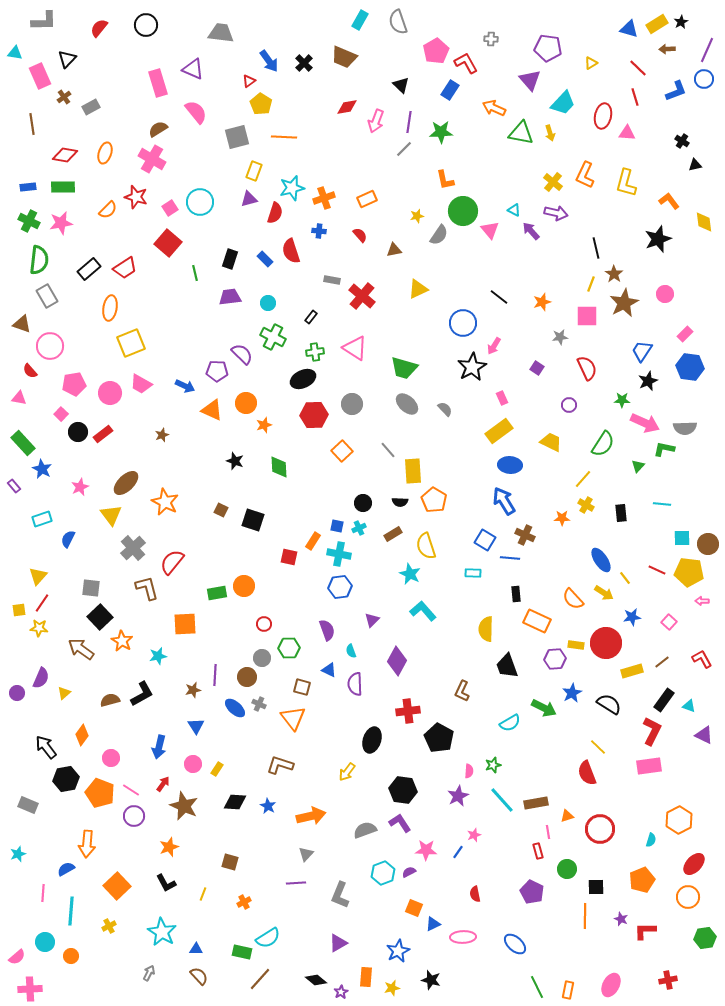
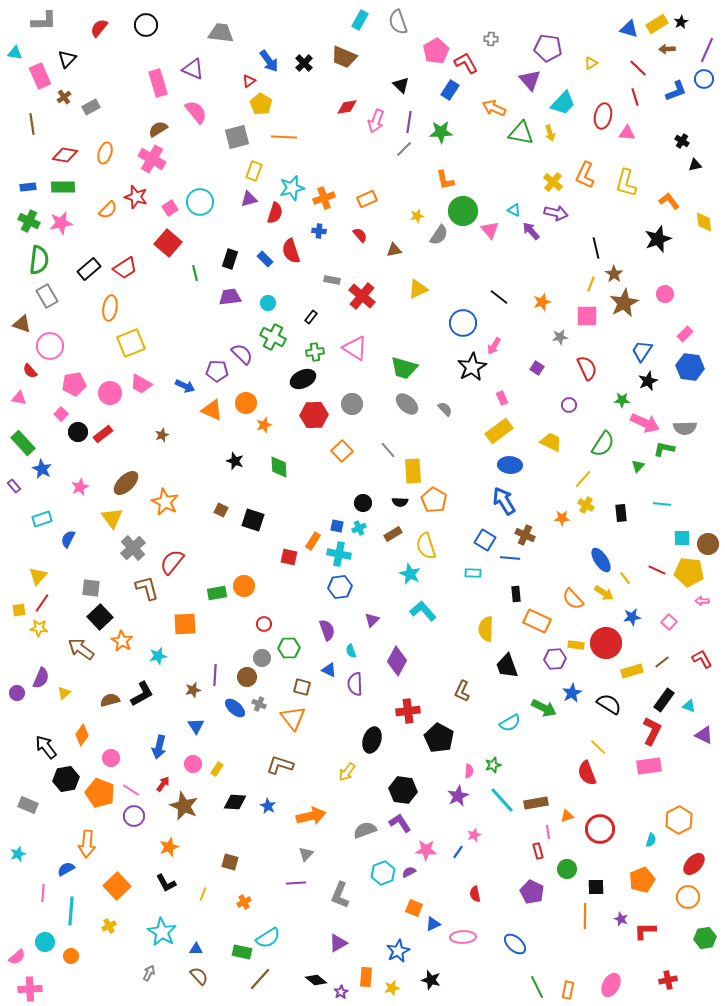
yellow triangle at (111, 515): moved 1 px right, 3 px down
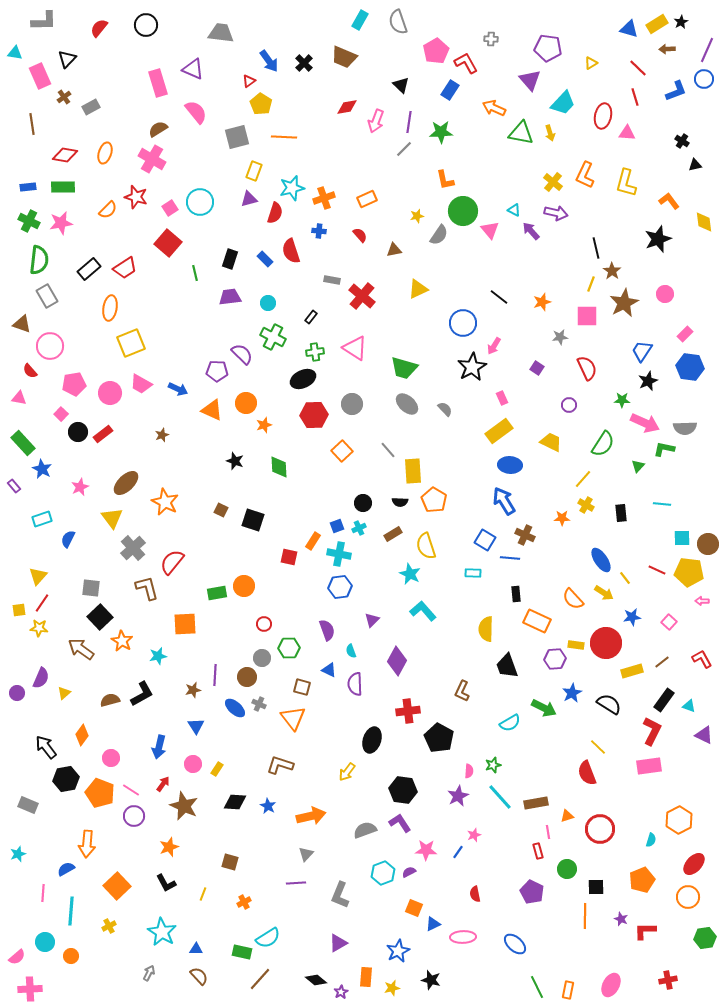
brown star at (614, 274): moved 2 px left, 3 px up
blue arrow at (185, 386): moved 7 px left, 3 px down
blue square at (337, 526): rotated 32 degrees counterclockwise
cyan line at (502, 800): moved 2 px left, 3 px up
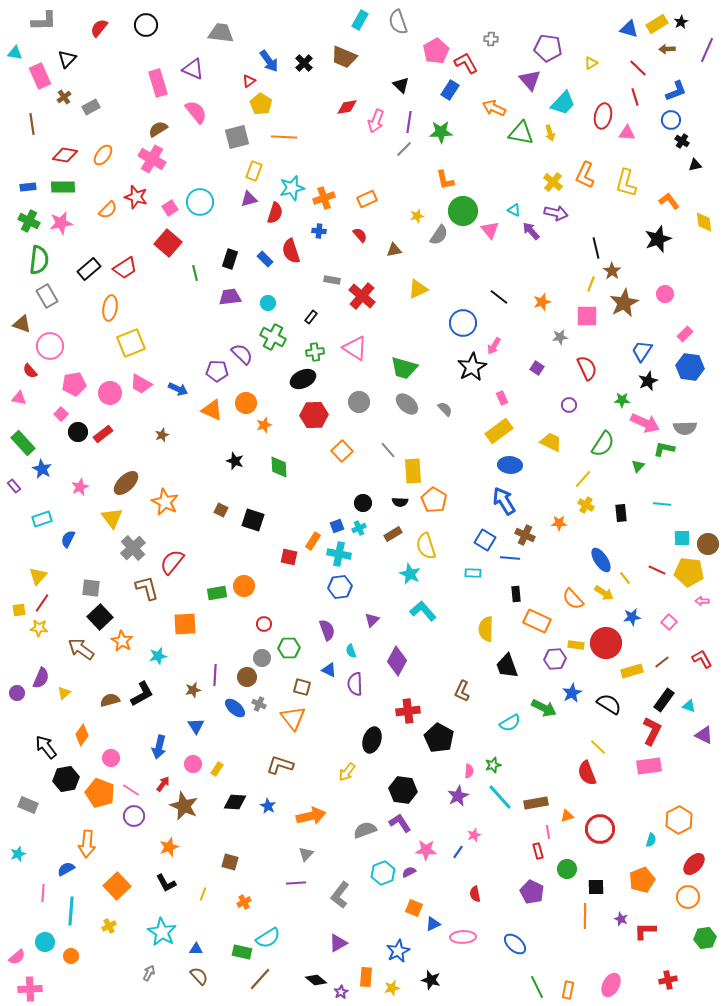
blue circle at (704, 79): moved 33 px left, 41 px down
orange ellipse at (105, 153): moved 2 px left, 2 px down; rotated 20 degrees clockwise
gray circle at (352, 404): moved 7 px right, 2 px up
orange star at (562, 518): moved 3 px left, 5 px down
gray L-shape at (340, 895): rotated 16 degrees clockwise
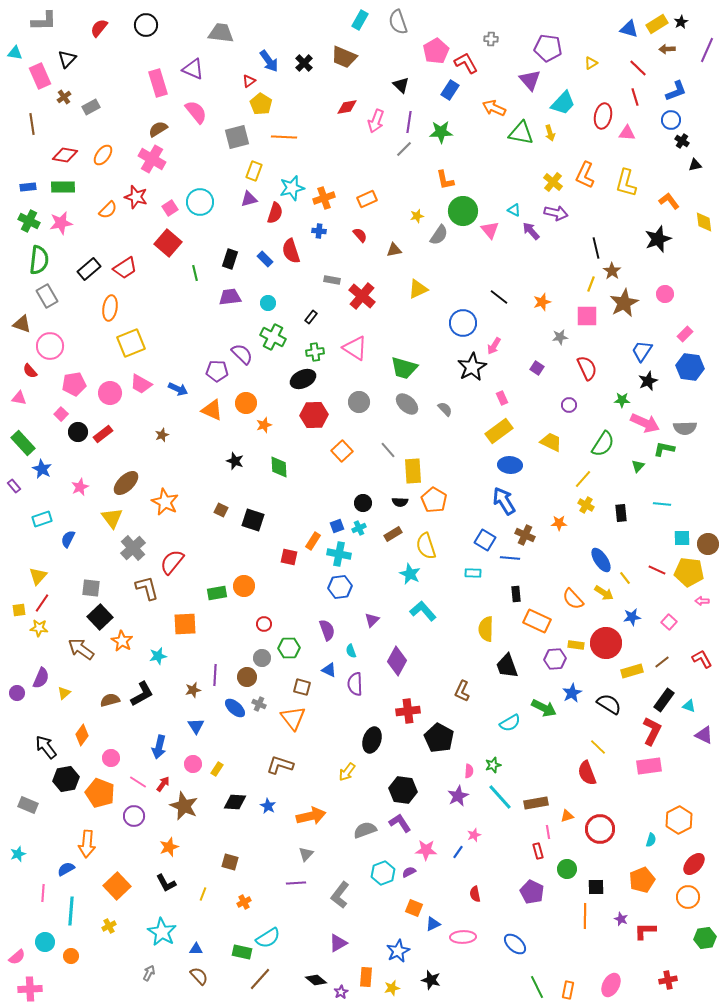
pink line at (131, 790): moved 7 px right, 8 px up
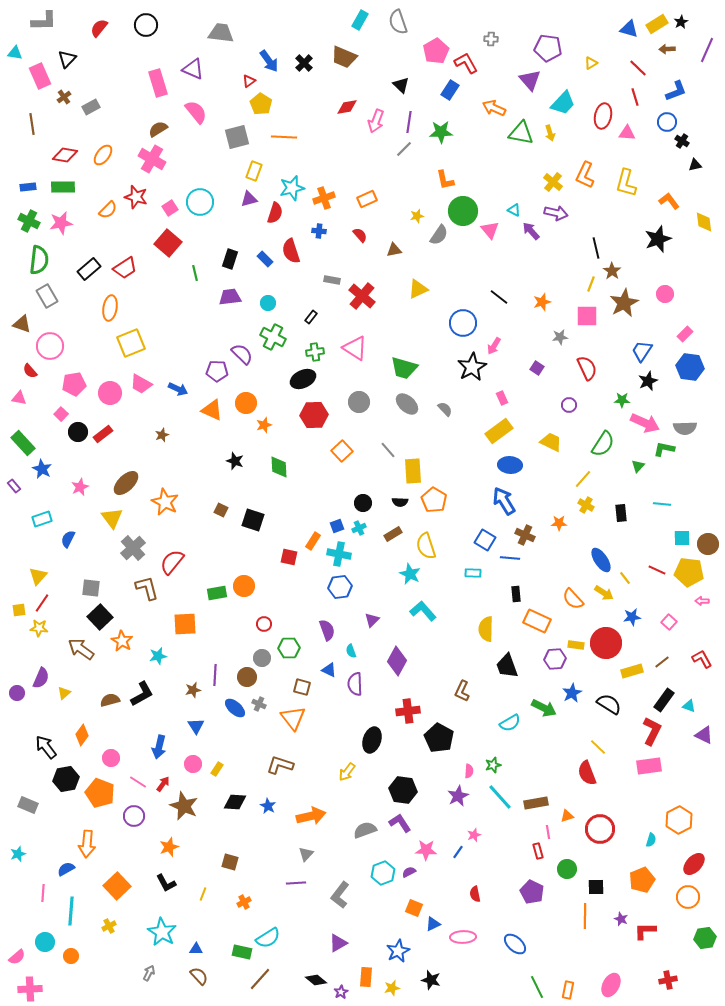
blue circle at (671, 120): moved 4 px left, 2 px down
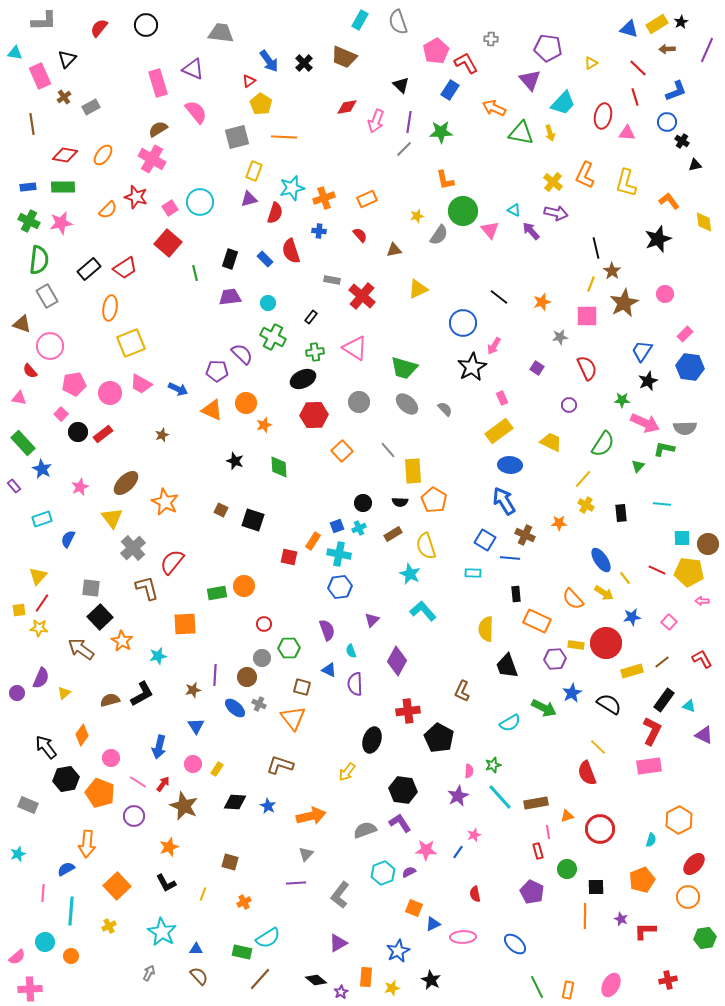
black star at (431, 980): rotated 12 degrees clockwise
